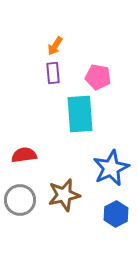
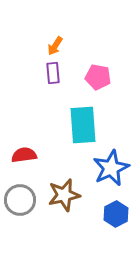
cyan rectangle: moved 3 px right, 11 px down
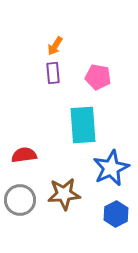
brown star: moved 1 px up; rotated 8 degrees clockwise
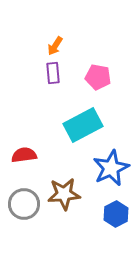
cyan rectangle: rotated 66 degrees clockwise
gray circle: moved 4 px right, 4 px down
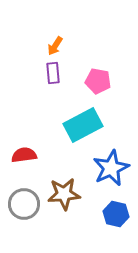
pink pentagon: moved 4 px down
blue hexagon: rotated 20 degrees counterclockwise
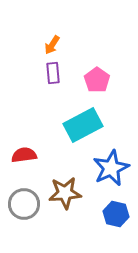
orange arrow: moved 3 px left, 1 px up
pink pentagon: moved 1 px left, 1 px up; rotated 25 degrees clockwise
brown star: moved 1 px right, 1 px up
